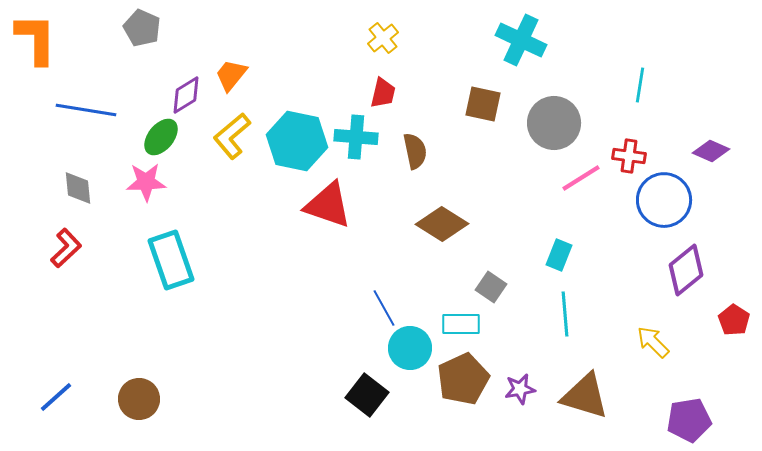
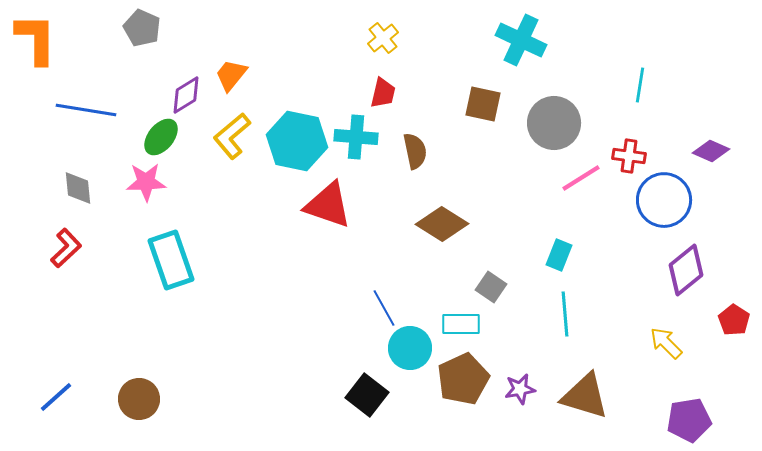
yellow arrow at (653, 342): moved 13 px right, 1 px down
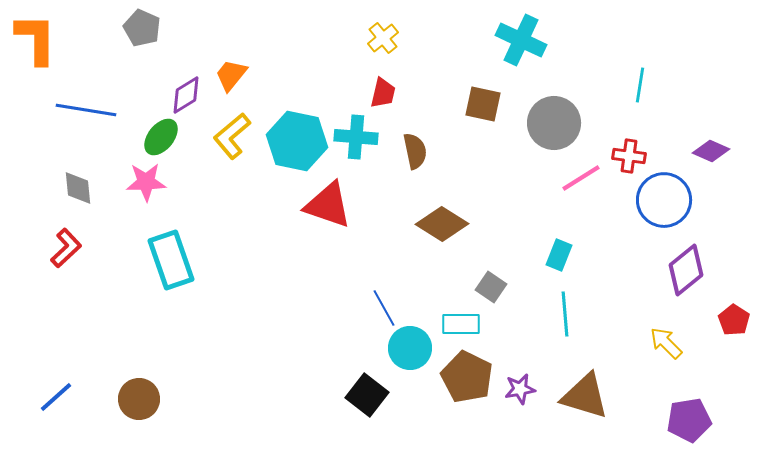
brown pentagon at (463, 379): moved 4 px right, 2 px up; rotated 21 degrees counterclockwise
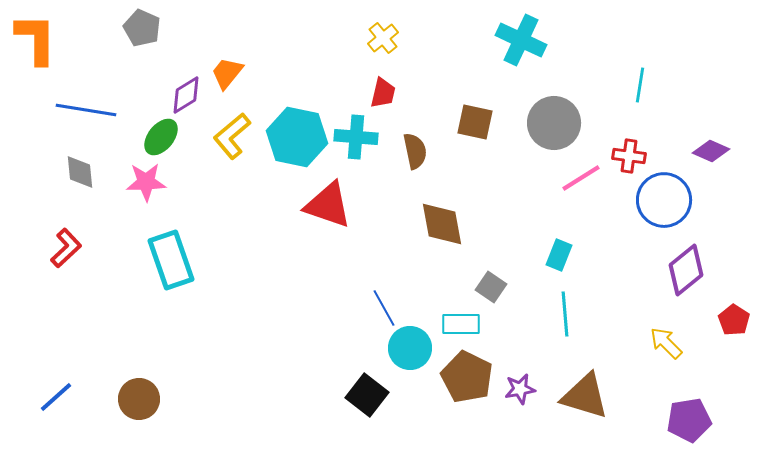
orange trapezoid at (231, 75): moved 4 px left, 2 px up
brown square at (483, 104): moved 8 px left, 18 px down
cyan hexagon at (297, 141): moved 4 px up
gray diamond at (78, 188): moved 2 px right, 16 px up
brown diamond at (442, 224): rotated 48 degrees clockwise
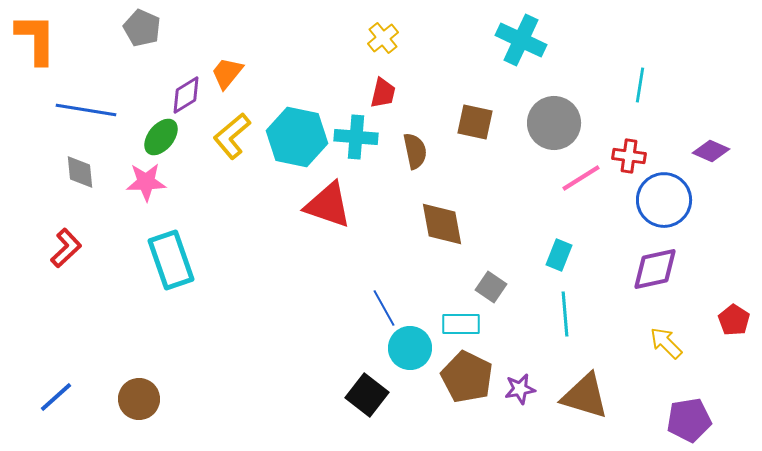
purple diamond at (686, 270): moved 31 px left, 1 px up; rotated 27 degrees clockwise
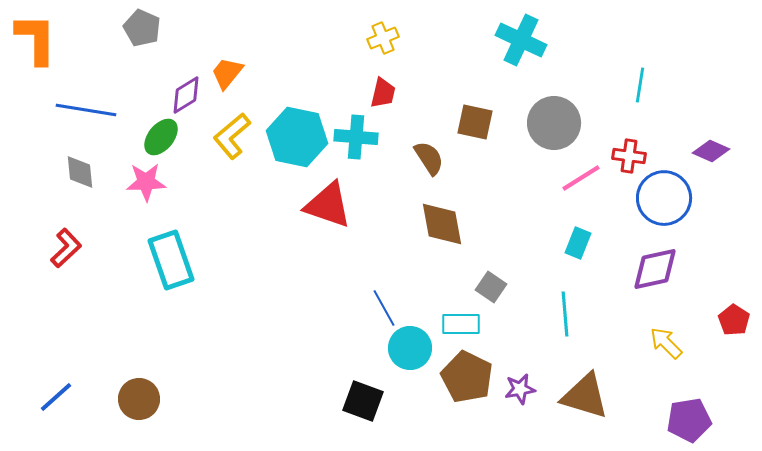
yellow cross at (383, 38): rotated 16 degrees clockwise
brown semicircle at (415, 151): moved 14 px right, 7 px down; rotated 21 degrees counterclockwise
blue circle at (664, 200): moved 2 px up
cyan rectangle at (559, 255): moved 19 px right, 12 px up
black square at (367, 395): moved 4 px left, 6 px down; rotated 18 degrees counterclockwise
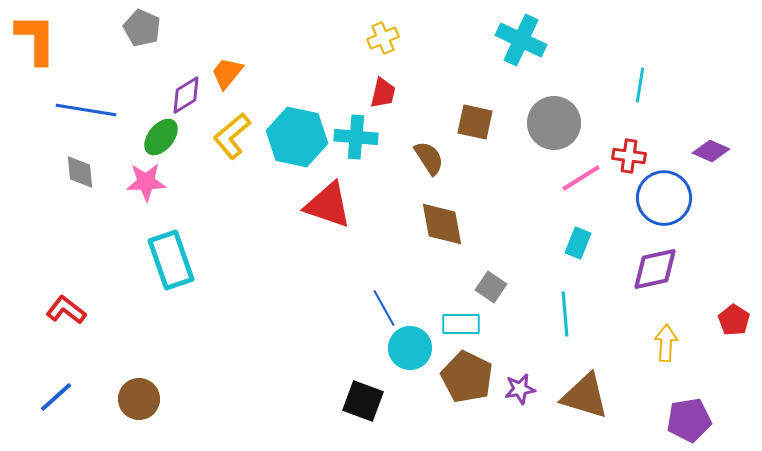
red L-shape at (66, 248): moved 62 px down; rotated 99 degrees counterclockwise
yellow arrow at (666, 343): rotated 48 degrees clockwise
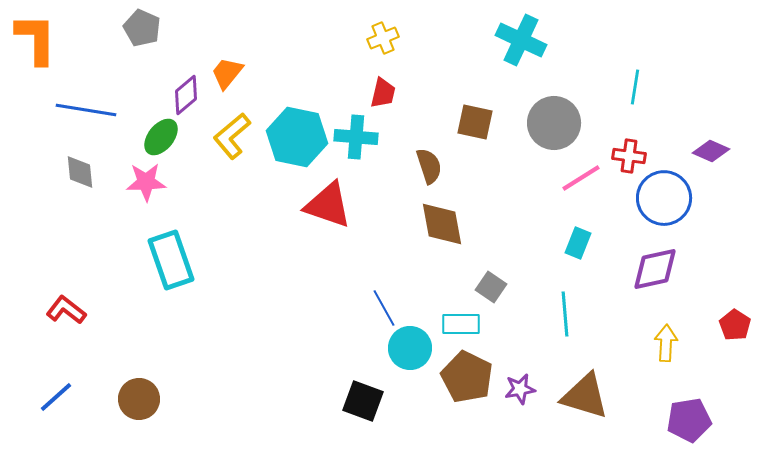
cyan line at (640, 85): moved 5 px left, 2 px down
purple diamond at (186, 95): rotated 9 degrees counterclockwise
brown semicircle at (429, 158): moved 8 px down; rotated 15 degrees clockwise
red pentagon at (734, 320): moved 1 px right, 5 px down
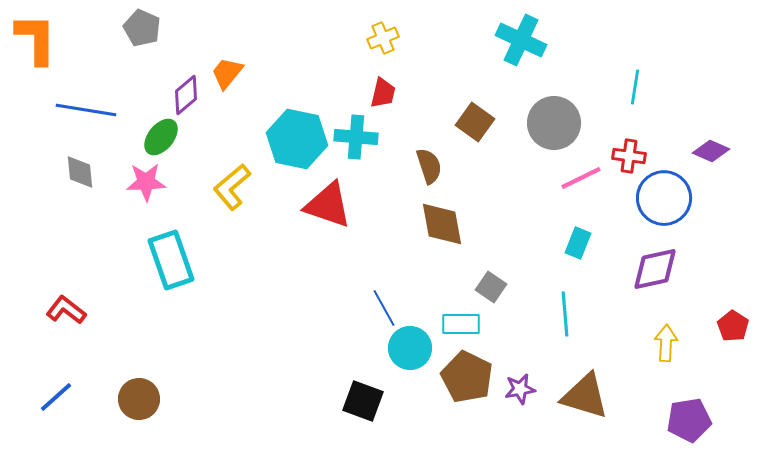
brown square at (475, 122): rotated 24 degrees clockwise
yellow L-shape at (232, 136): moved 51 px down
cyan hexagon at (297, 137): moved 2 px down
pink line at (581, 178): rotated 6 degrees clockwise
red pentagon at (735, 325): moved 2 px left, 1 px down
